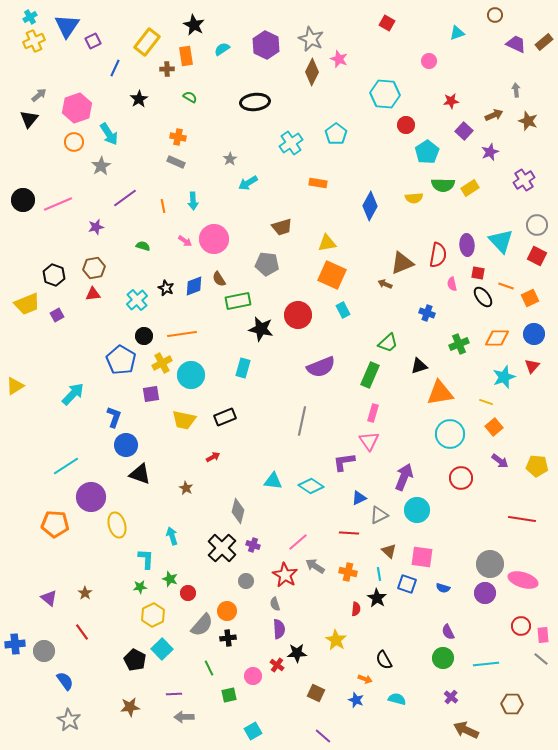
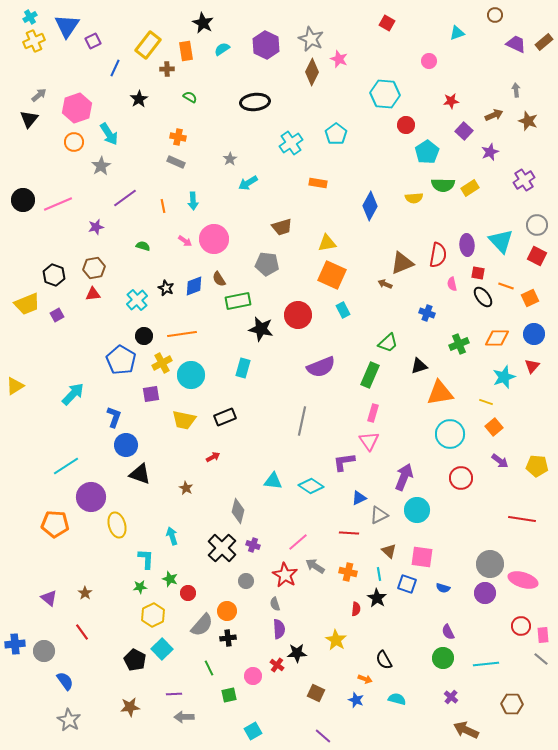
black star at (194, 25): moved 9 px right, 2 px up
yellow rectangle at (147, 42): moved 1 px right, 3 px down
orange rectangle at (186, 56): moved 5 px up
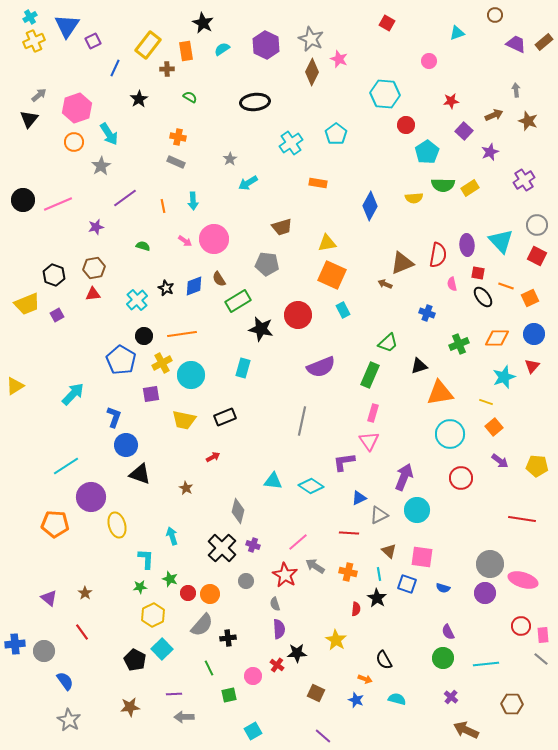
green rectangle at (238, 301): rotated 20 degrees counterclockwise
orange circle at (227, 611): moved 17 px left, 17 px up
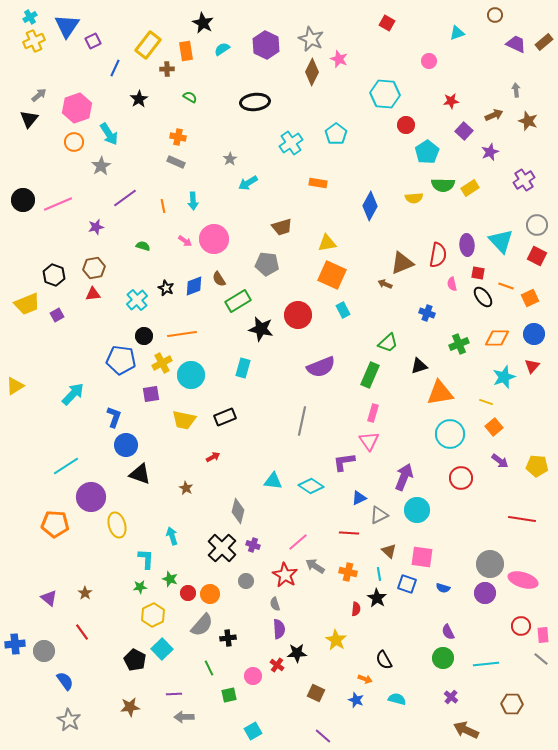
blue pentagon at (121, 360): rotated 24 degrees counterclockwise
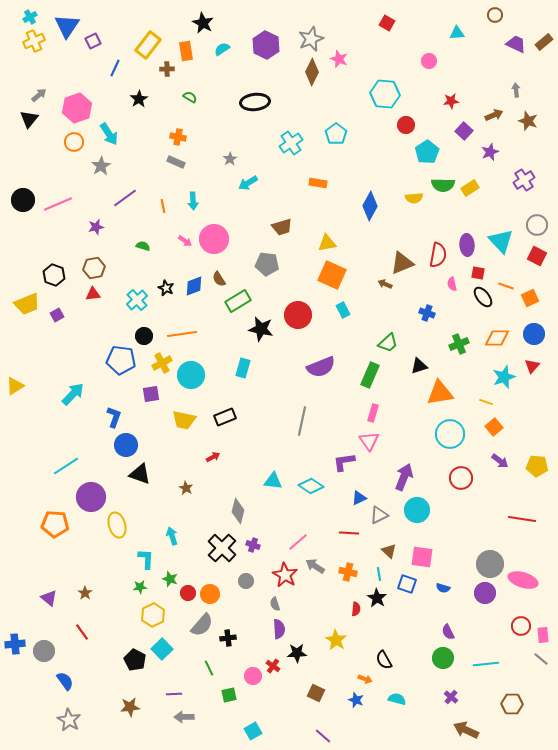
cyan triangle at (457, 33): rotated 14 degrees clockwise
gray star at (311, 39): rotated 25 degrees clockwise
red cross at (277, 665): moved 4 px left, 1 px down
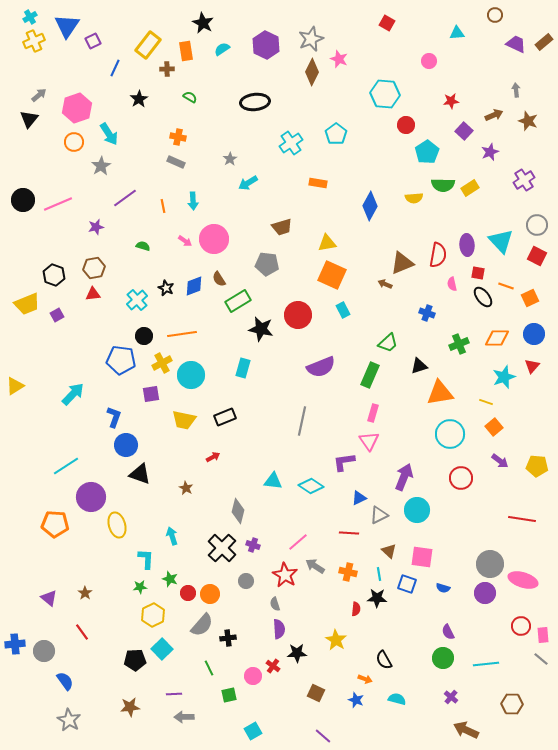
black star at (377, 598): rotated 30 degrees counterclockwise
black pentagon at (135, 660): rotated 30 degrees counterclockwise
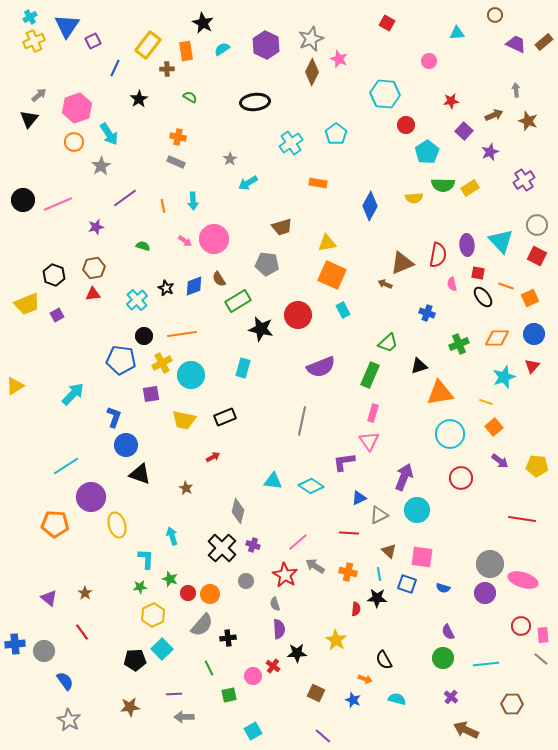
blue star at (356, 700): moved 3 px left
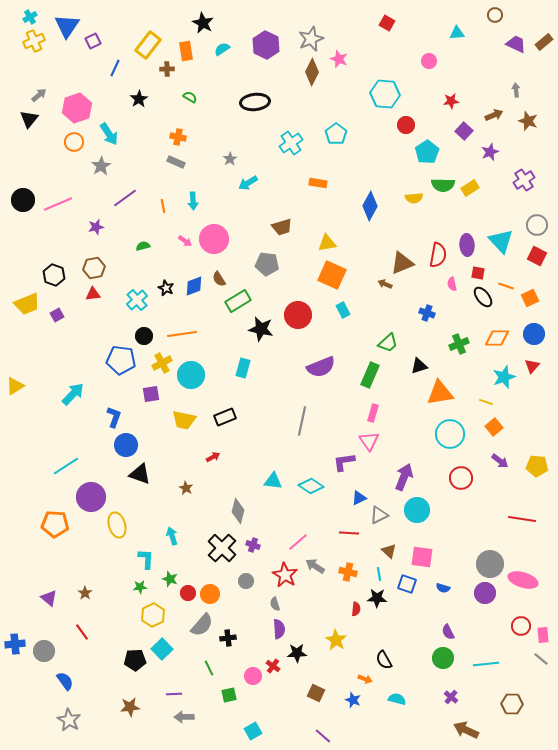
green semicircle at (143, 246): rotated 32 degrees counterclockwise
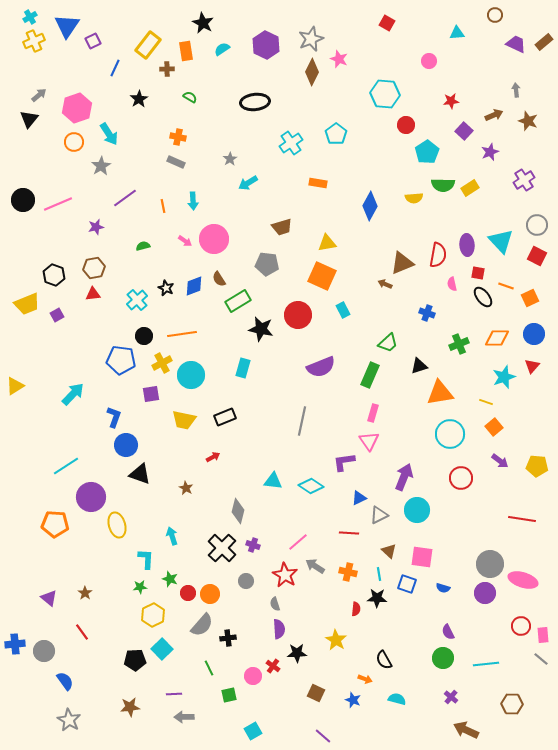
orange square at (332, 275): moved 10 px left, 1 px down
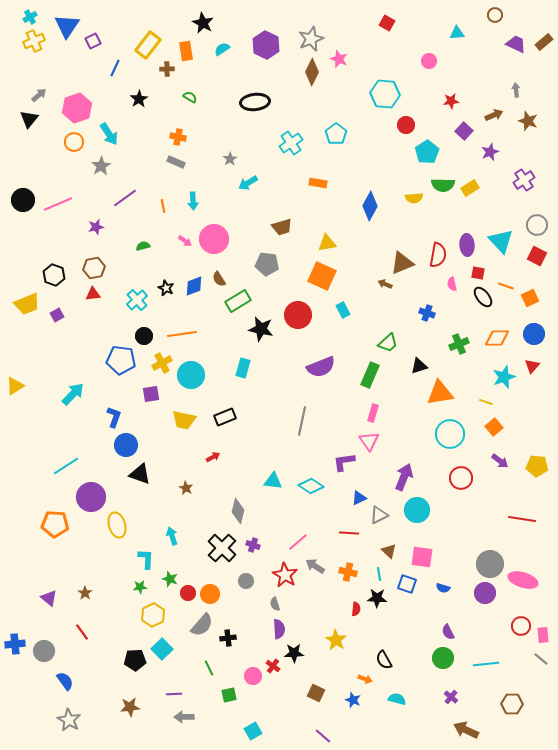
black star at (297, 653): moved 3 px left
